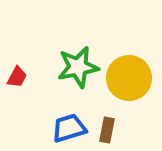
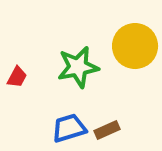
yellow circle: moved 6 px right, 32 px up
brown rectangle: rotated 55 degrees clockwise
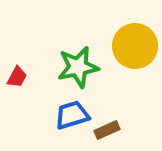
blue trapezoid: moved 3 px right, 13 px up
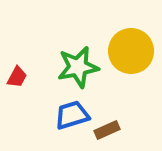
yellow circle: moved 4 px left, 5 px down
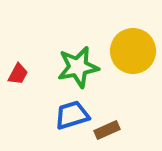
yellow circle: moved 2 px right
red trapezoid: moved 1 px right, 3 px up
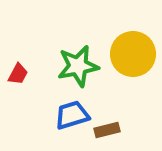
yellow circle: moved 3 px down
green star: moved 1 px up
brown rectangle: rotated 10 degrees clockwise
